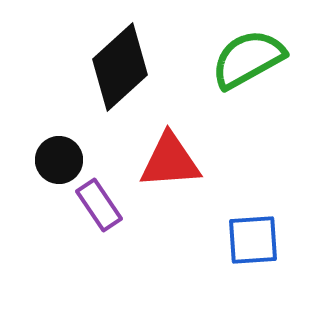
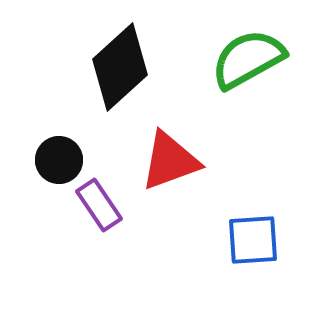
red triangle: rotated 16 degrees counterclockwise
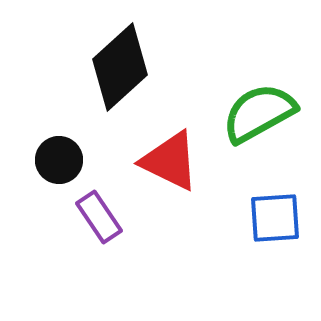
green semicircle: moved 11 px right, 54 px down
red triangle: rotated 46 degrees clockwise
purple rectangle: moved 12 px down
blue square: moved 22 px right, 22 px up
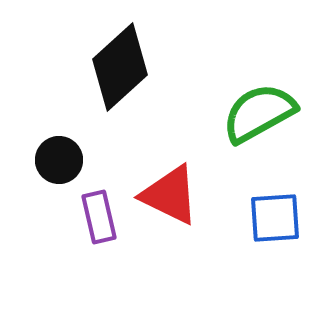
red triangle: moved 34 px down
purple rectangle: rotated 21 degrees clockwise
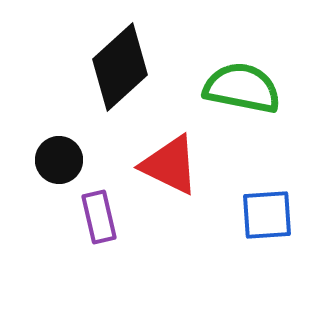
green semicircle: moved 17 px left, 25 px up; rotated 40 degrees clockwise
red triangle: moved 30 px up
blue square: moved 8 px left, 3 px up
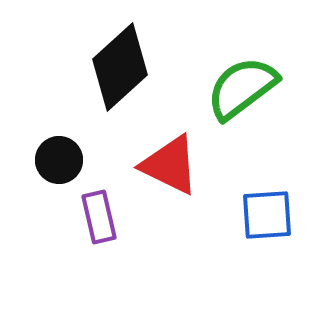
green semicircle: rotated 48 degrees counterclockwise
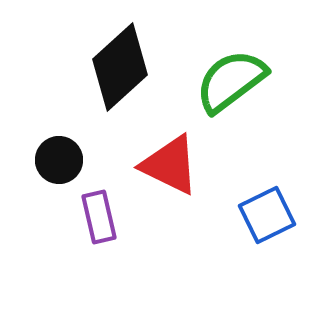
green semicircle: moved 11 px left, 7 px up
blue square: rotated 22 degrees counterclockwise
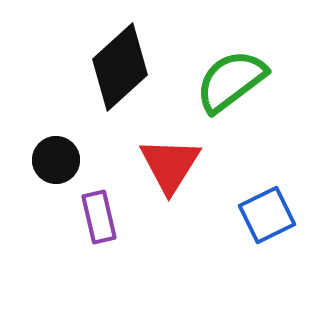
black circle: moved 3 px left
red triangle: rotated 36 degrees clockwise
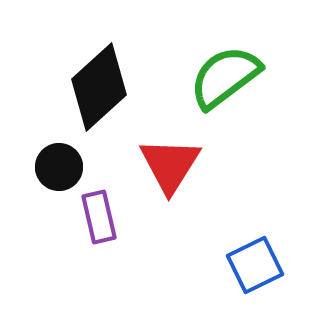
black diamond: moved 21 px left, 20 px down
green semicircle: moved 6 px left, 4 px up
black circle: moved 3 px right, 7 px down
blue square: moved 12 px left, 50 px down
